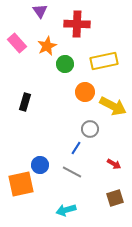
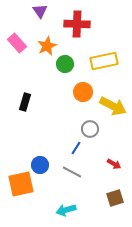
orange circle: moved 2 px left
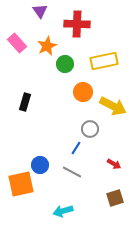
cyan arrow: moved 3 px left, 1 px down
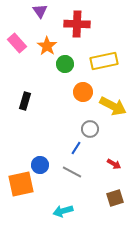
orange star: rotated 12 degrees counterclockwise
black rectangle: moved 1 px up
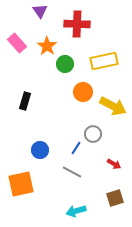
gray circle: moved 3 px right, 5 px down
blue circle: moved 15 px up
cyan arrow: moved 13 px right
